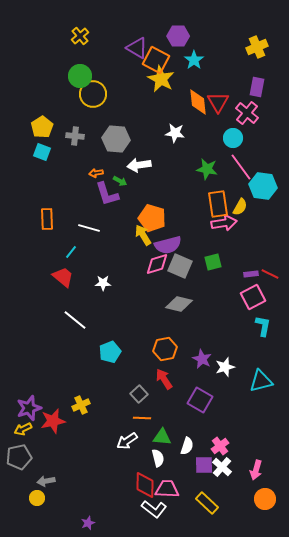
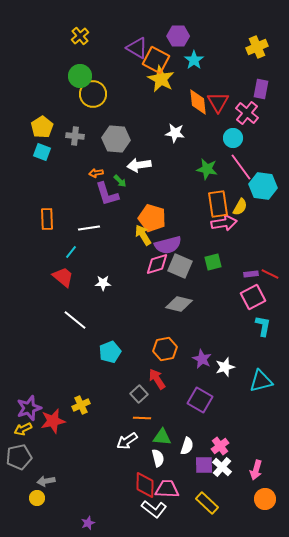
purple rectangle at (257, 87): moved 4 px right, 2 px down
green arrow at (120, 181): rotated 16 degrees clockwise
white line at (89, 228): rotated 25 degrees counterclockwise
red arrow at (164, 379): moved 7 px left
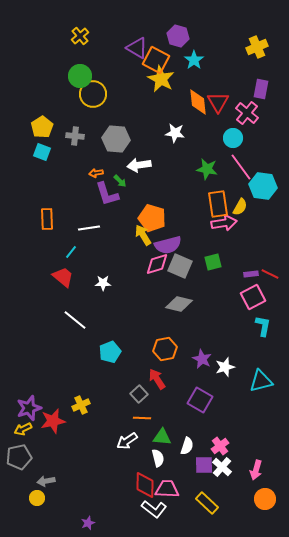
purple hexagon at (178, 36): rotated 15 degrees clockwise
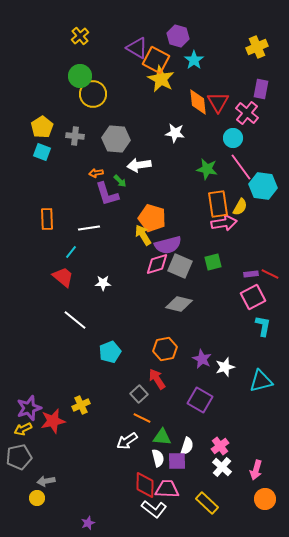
orange line at (142, 418): rotated 24 degrees clockwise
purple square at (204, 465): moved 27 px left, 4 px up
